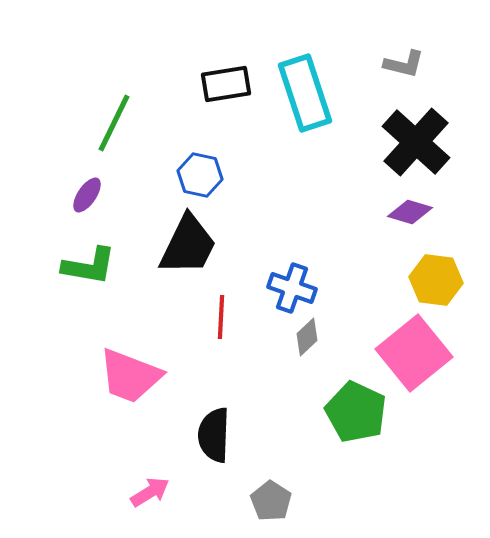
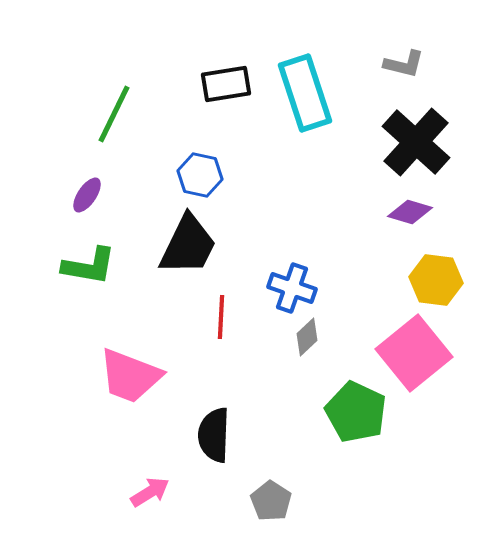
green line: moved 9 px up
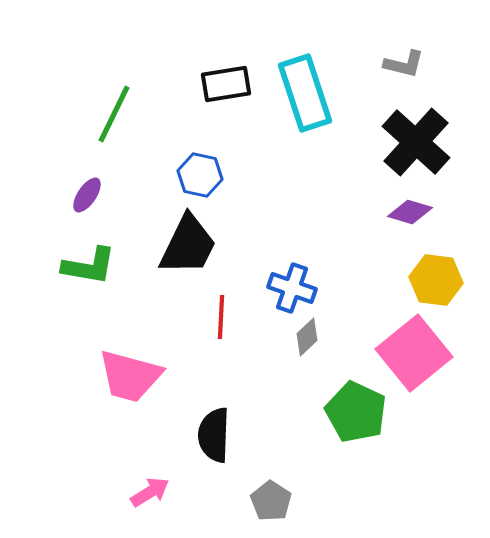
pink trapezoid: rotated 6 degrees counterclockwise
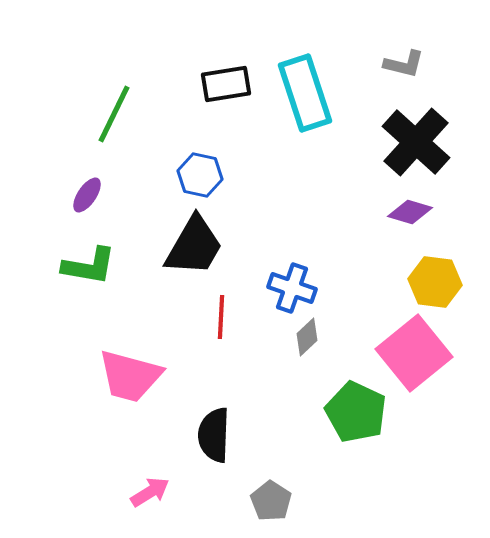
black trapezoid: moved 6 px right, 1 px down; rotated 4 degrees clockwise
yellow hexagon: moved 1 px left, 2 px down
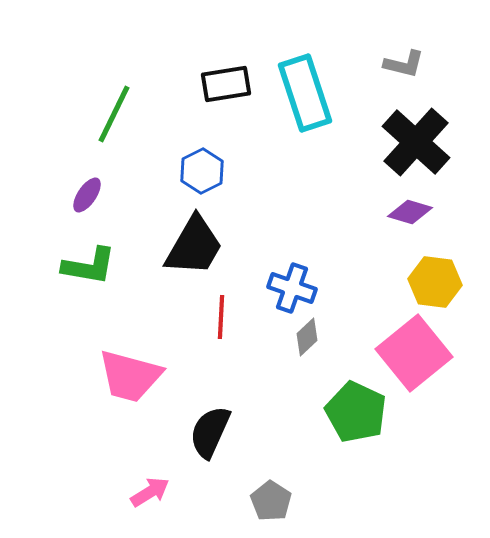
blue hexagon: moved 2 px right, 4 px up; rotated 21 degrees clockwise
black semicircle: moved 4 px left, 3 px up; rotated 22 degrees clockwise
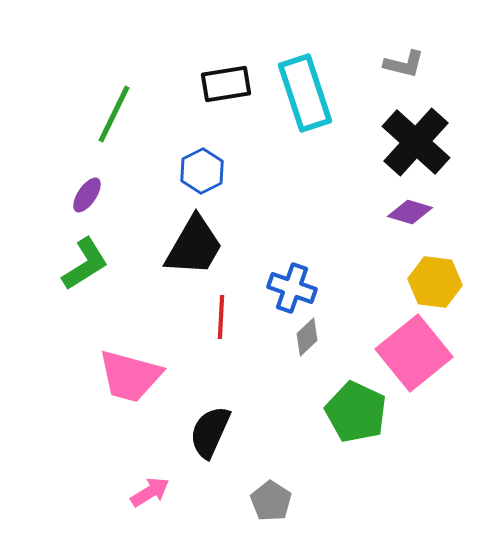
green L-shape: moved 4 px left, 2 px up; rotated 42 degrees counterclockwise
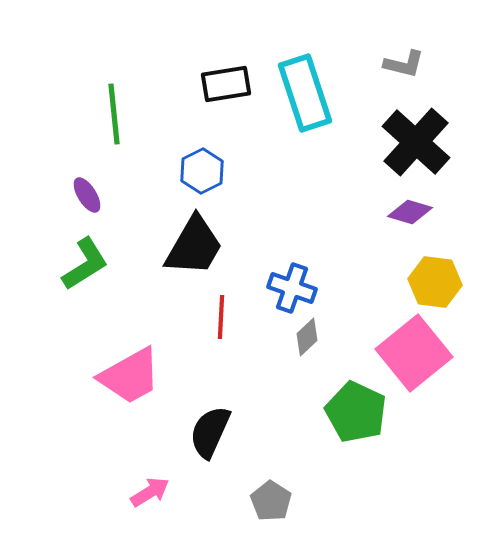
green line: rotated 32 degrees counterclockwise
purple ellipse: rotated 66 degrees counterclockwise
pink trapezoid: rotated 44 degrees counterclockwise
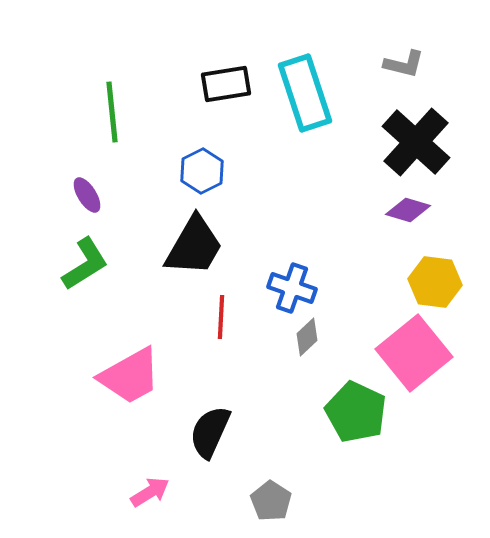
green line: moved 2 px left, 2 px up
purple diamond: moved 2 px left, 2 px up
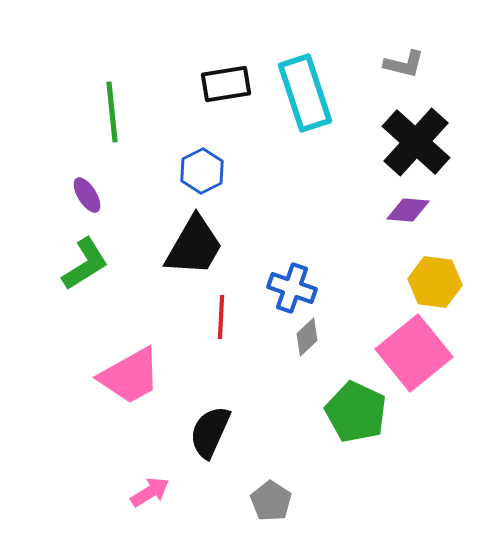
purple diamond: rotated 12 degrees counterclockwise
